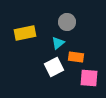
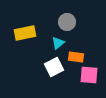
pink square: moved 3 px up
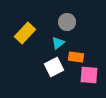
yellow rectangle: rotated 35 degrees counterclockwise
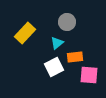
cyan triangle: moved 1 px left
orange rectangle: moved 1 px left; rotated 14 degrees counterclockwise
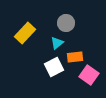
gray circle: moved 1 px left, 1 px down
pink square: rotated 30 degrees clockwise
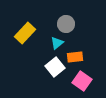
gray circle: moved 1 px down
white square: moved 1 px right; rotated 12 degrees counterclockwise
pink square: moved 7 px left, 6 px down
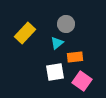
white square: moved 5 px down; rotated 30 degrees clockwise
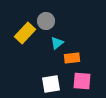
gray circle: moved 20 px left, 3 px up
orange rectangle: moved 3 px left, 1 px down
white square: moved 4 px left, 12 px down
pink square: rotated 30 degrees counterclockwise
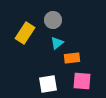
gray circle: moved 7 px right, 1 px up
yellow rectangle: rotated 10 degrees counterclockwise
white square: moved 3 px left
